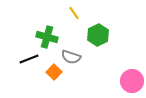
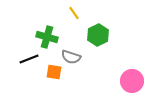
orange square: rotated 35 degrees counterclockwise
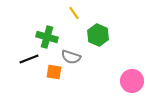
green hexagon: rotated 10 degrees counterclockwise
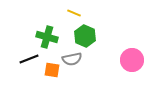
yellow line: rotated 32 degrees counterclockwise
green hexagon: moved 13 px left, 1 px down
gray semicircle: moved 1 px right, 2 px down; rotated 30 degrees counterclockwise
orange square: moved 2 px left, 2 px up
pink circle: moved 21 px up
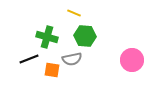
green hexagon: rotated 20 degrees counterclockwise
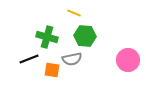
pink circle: moved 4 px left
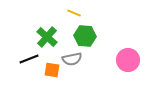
green cross: rotated 25 degrees clockwise
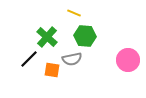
black line: rotated 24 degrees counterclockwise
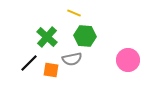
black line: moved 4 px down
orange square: moved 1 px left
